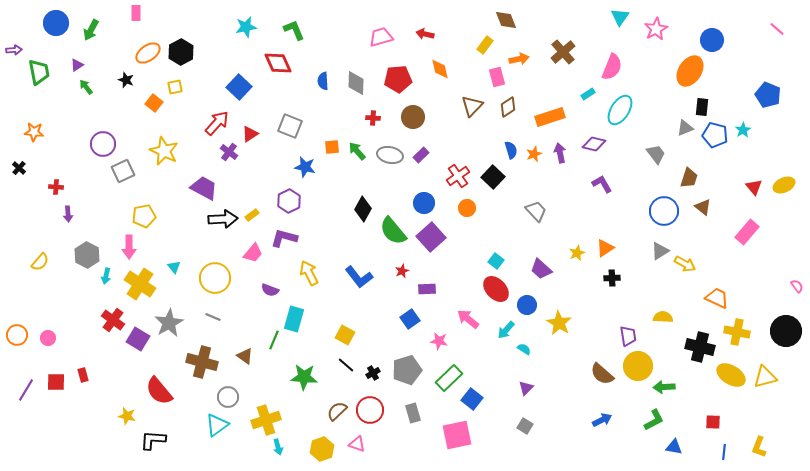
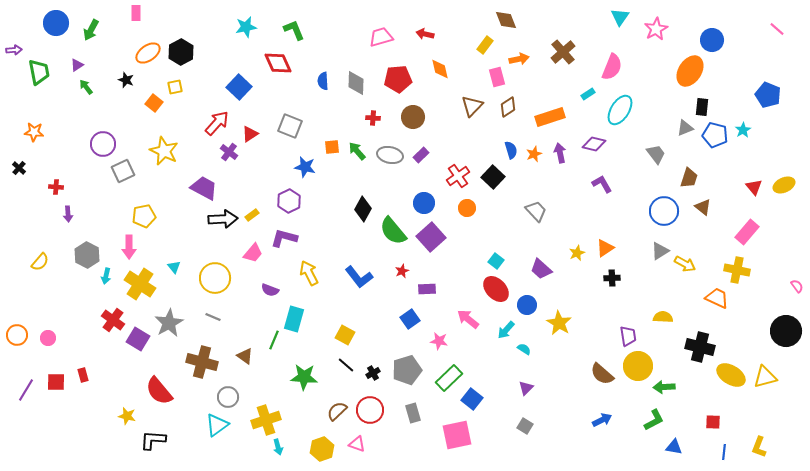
yellow cross at (737, 332): moved 62 px up
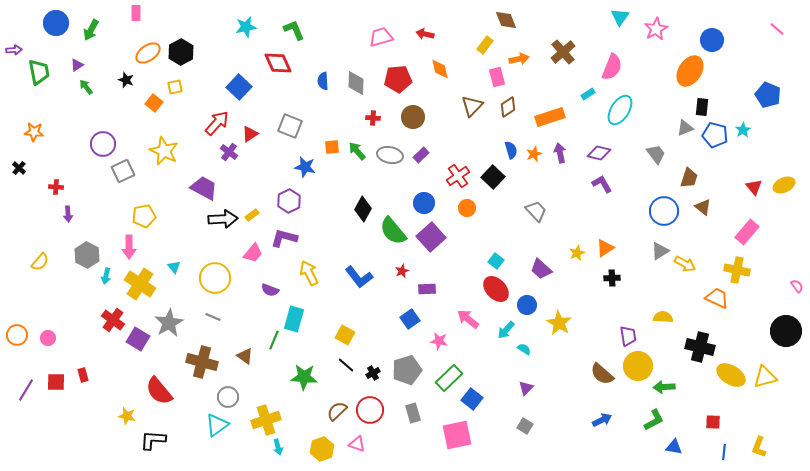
purple diamond at (594, 144): moved 5 px right, 9 px down
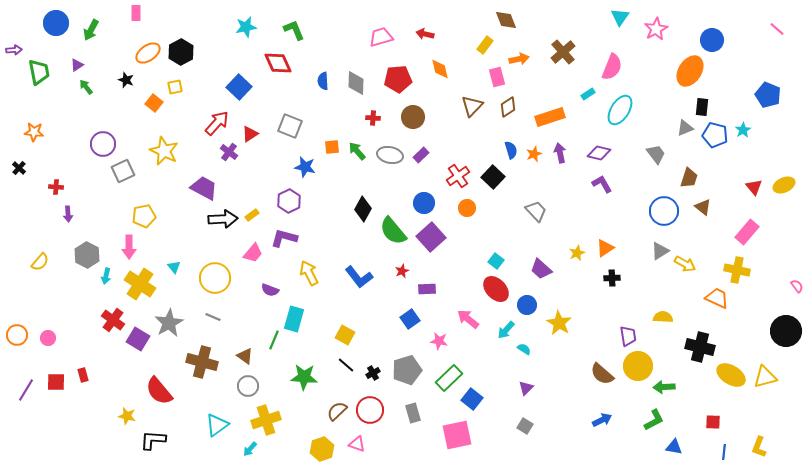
gray circle at (228, 397): moved 20 px right, 11 px up
cyan arrow at (278, 447): moved 28 px left, 2 px down; rotated 56 degrees clockwise
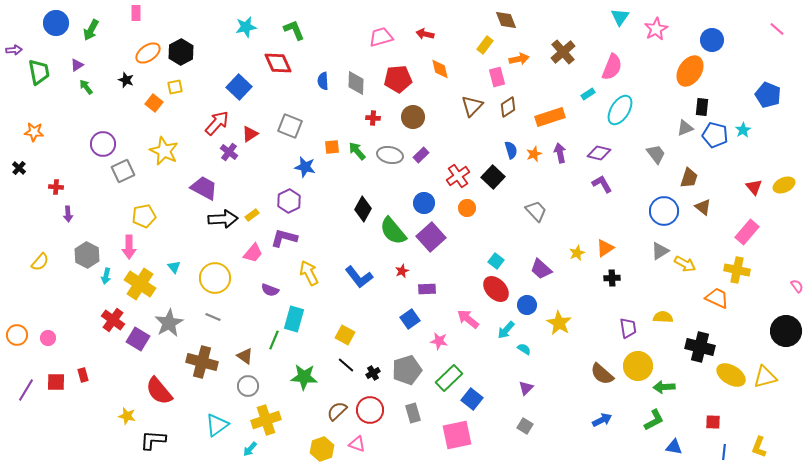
purple trapezoid at (628, 336): moved 8 px up
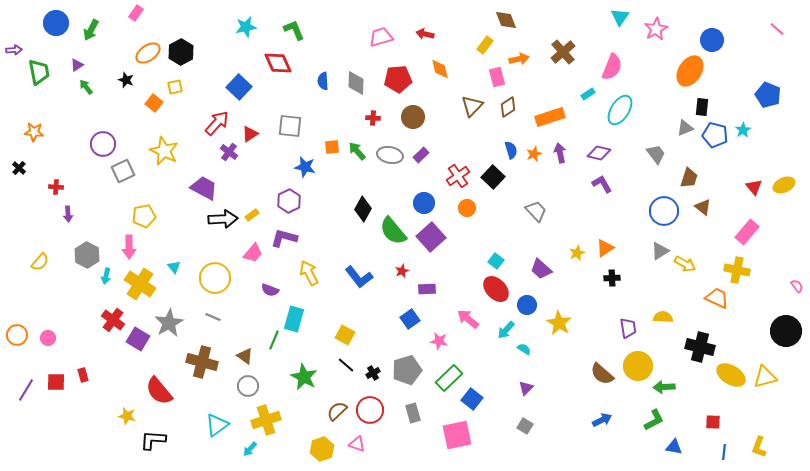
pink rectangle at (136, 13): rotated 35 degrees clockwise
gray square at (290, 126): rotated 15 degrees counterclockwise
green star at (304, 377): rotated 24 degrees clockwise
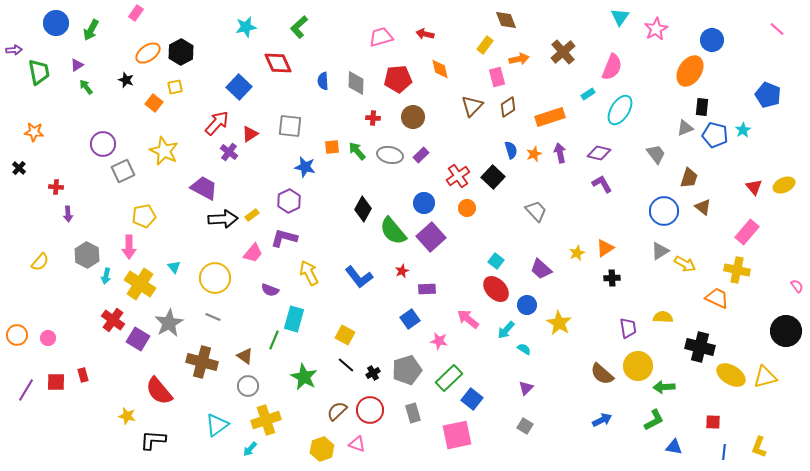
green L-shape at (294, 30): moved 5 px right, 3 px up; rotated 110 degrees counterclockwise
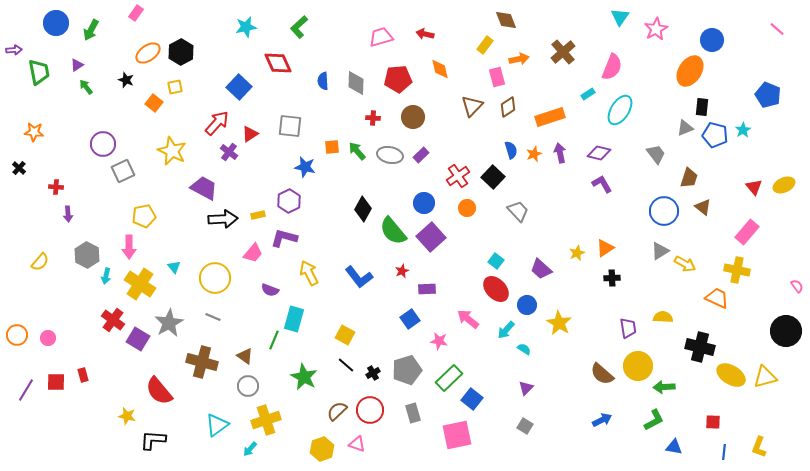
yellow star at (164, 151): moved 8 px right
gray trapezoid at (536, 211): moved 18 px left
yellow rectangle at (252, 215): moved 6 px right; rotated 24 degrees clockwise
